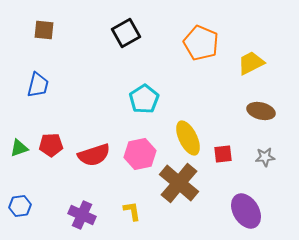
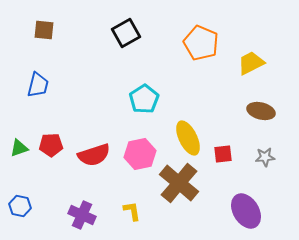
blue hexagon: rotated 20 degrees clockwise
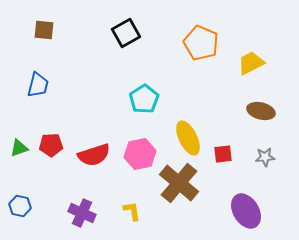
purple cross: moved 2 px up
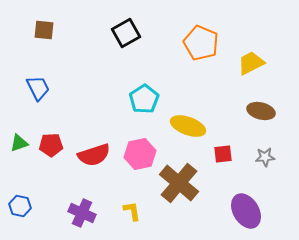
blue trapezoid: moved 3 px down; rotated 40 degrees counterclockwise
yellow ellipse: moved 12 px up; rotated 44 degrees counterclockwise
green triangle: moved 5 px up
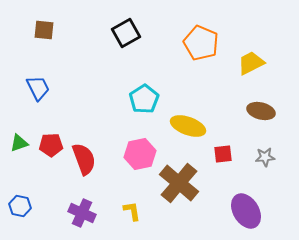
red semicircle: moved 10 px left, 4 px down; rotated 92 degrees counterclockwise
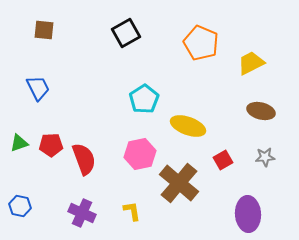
red square: moved 6 px down; rotated 24 degrees counterclockwise
purple ellipse: moved 2 px right, 3 px down; rotated 28 degrees clockwise
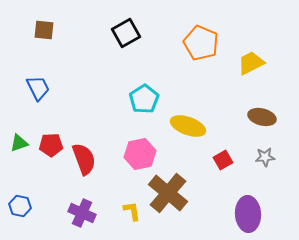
brown ellipse: moved 1 px right, 6 px down
brown cross: moved 11 px left, 10 px down
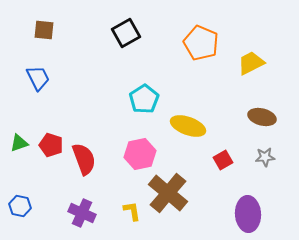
blue trapezoid: moved 10 px up
red pentagon: rotated 20 degrees clockwise
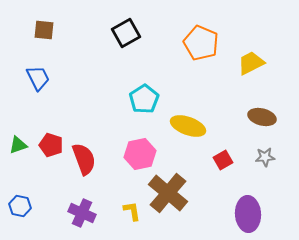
green triangle: moved 1 px left, 2 px down
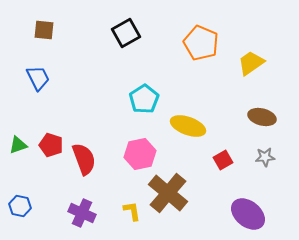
yellow trapezoid: rotated 8 degrees counterclockwise
purple ellipse: rotated 48 degrees counterclockwise
